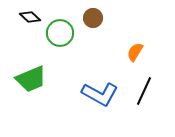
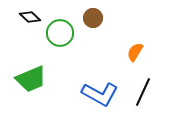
black line: moved 1 px left, 1 px down
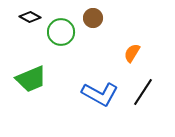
black diamond: rotated 15 degrees counterclockwise
green circle: moved 1 px right, 1 px up
orange semicircle: moved 3 px left, 1 px down
black line: rotated 8 degrees clockwise
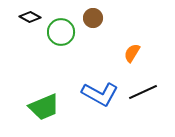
green trapezoid: moved 13 px right, 28 px down
black line: rotated 32 degrees clockwise
